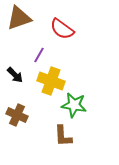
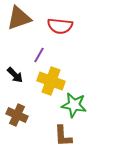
red semicircle: moved 2 px left, 3 px up; rotated 30 degrees counterclockwise
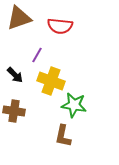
purple line: moved 2 px left
brown cross: moved 3 px left, 4 px up; rotated 15 degrees counterclockwise
brown L-shape: rotated 15 degrees clockwise
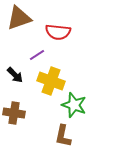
red semicircle: moved 2 px left, 6 px down
purple line: rotated 28 degrees clockwise
green star: rotated 10 degrees clockwise
brown cross: moved 2 px down
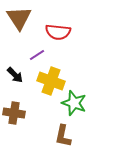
brown triangle: rotated 44 degrees counterclockwise
green star: moved 2 px up
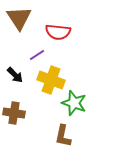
yellow cross: moved 1 px up
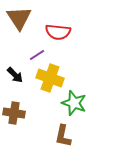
yellow cross: moved 1 px left, 2 px up
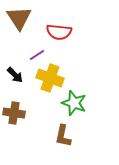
red semicircle: moved 1 px right
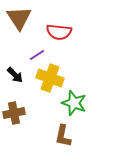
brown cross: rotated 20 degrees counterclockwise
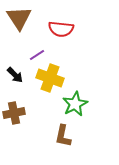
red semicircle: moved 2 px right, 3 px up
green star: moved 1 px right, 1 px down; rotated 25 degrees clockwise
